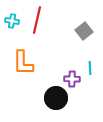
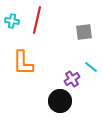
gray square: moved 1 px down; rotated 30 degrees clockwise
cyan line: moved 1 px right, 1 px up; rotated 48 degrees counterclockwise
purple cross: rotated 35 degrees counterclockwise
black circle: moved 4 px right, 3 px down
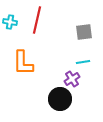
cyan cross: moved 2 px left, 1 px down
cyan line: moved 8 px left, 5 px up; rotated 48 degrees counterclockwise
black circle: moved 2 px up
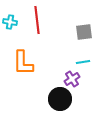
red line: rotated 20 degrees counterclockwise
